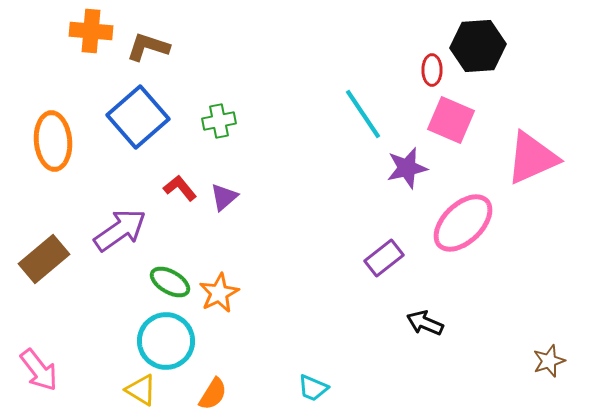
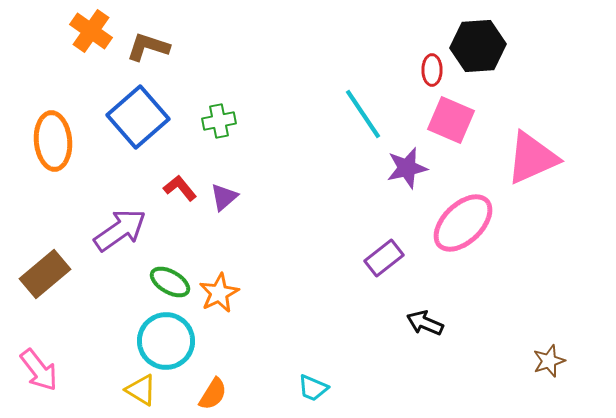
orange cross: rotated 30 degrees clockwise
brown rectangle: moved 1 px right, 15 px down
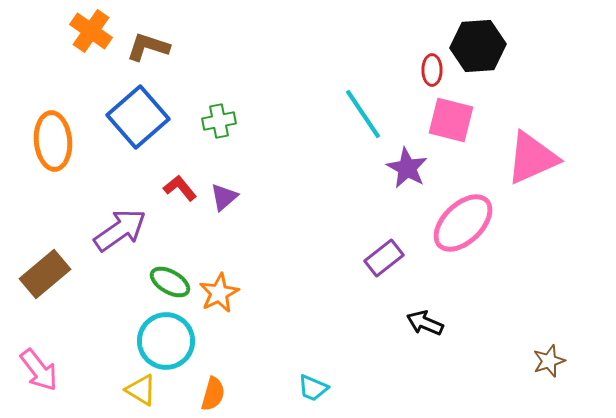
pink square: rotated 9 degrees counterclockwise
purple star: rotated 30 degrees counterclockwise
orange semicircle: rotated 16 degrees counterclockwise
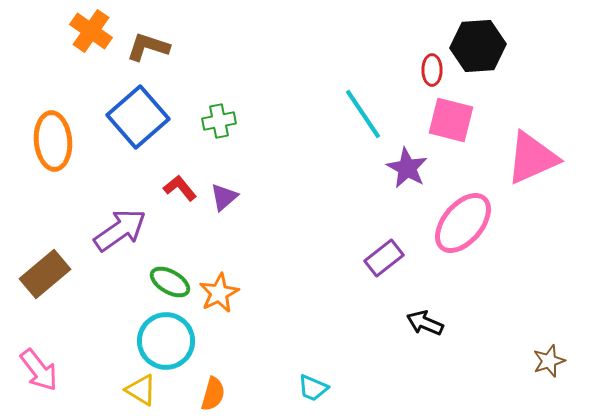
pink ellipse: rotated 6 degrees counterclockwise
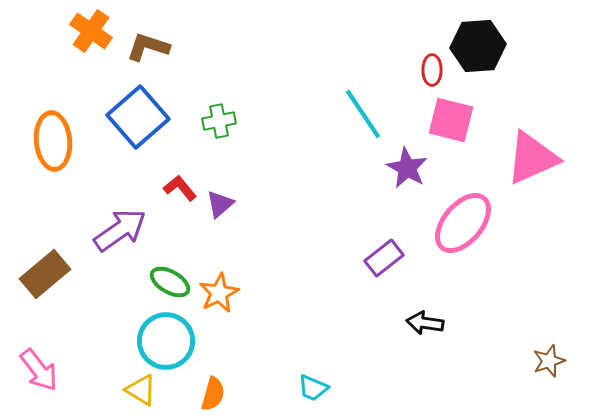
purple triangle: moved 4 px left, 7 px down
black arrow: rotated 15 degrees counterclockwise
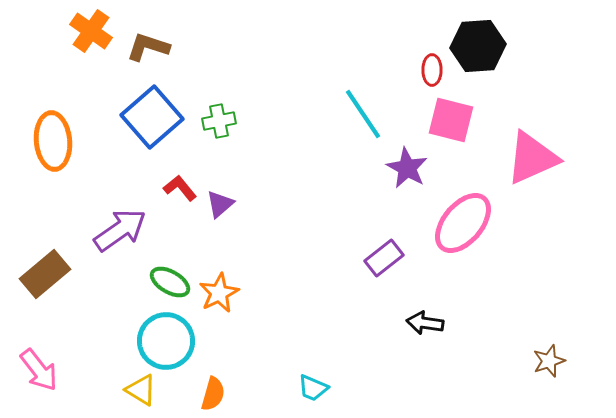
blue square: moved 14 px right
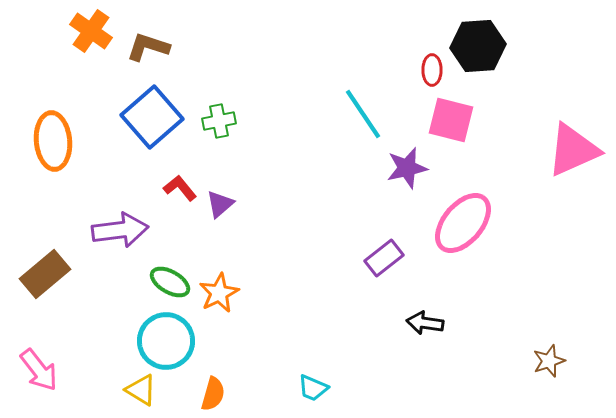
pink triangle: moved 41 px right, 8 px up
purple star: rotated 30 degrees clockwise
purple arrow: rotated 28 degrees clockwise
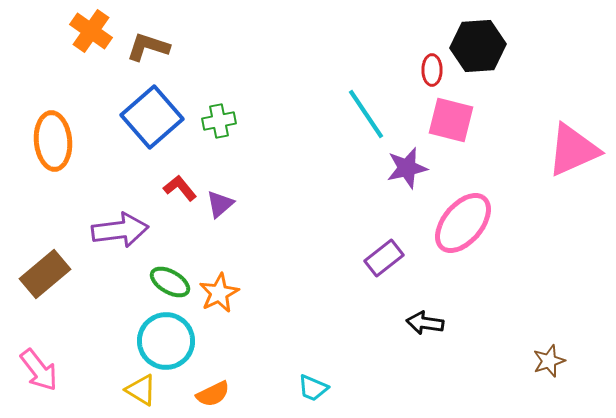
cyan line: moved 3 px right
orange semicircle: rotated 48 degrees clockwise
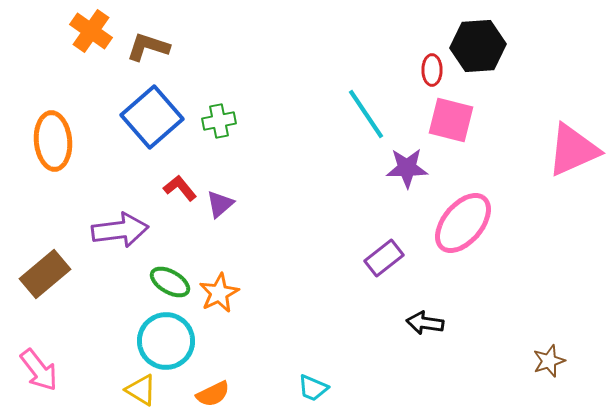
purple star: rotated 12 degrees clockwise
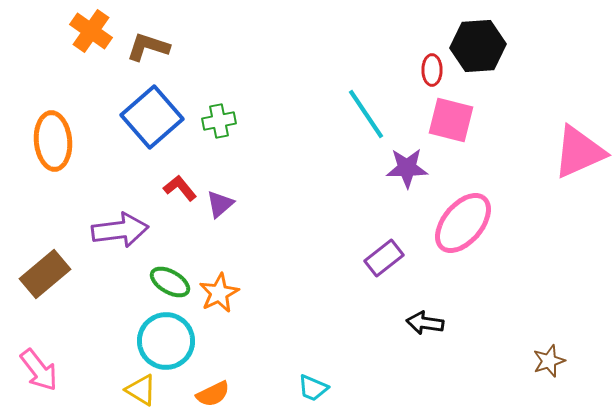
pink triangle: moved 6 px right, 2 px down
